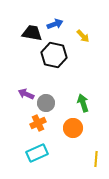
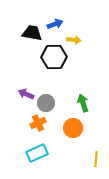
yellow arrow: moved 9 px left, 4 px down; rotated 40 degrees counterclockwise
black hexagon: moved 2 px down; rotated 15 degrees counterclockwise
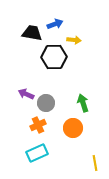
orange cross: moved 2 px down
yellow line: moved 1 px left, 4 px down; rotated 14 degrees counterclockwise
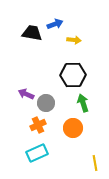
black hexagon: moved 19 px right, 18 px down
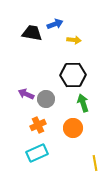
gray circle: moved 4 px up
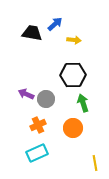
blue arrow: rotated 21 degrees counterclockwise
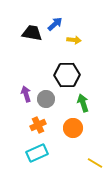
black hexagon: moved 6 px left
purple arrow: rotated 49 degrees clockwise
yellow line: rotated 49 degrees counterclockwise
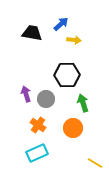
blue arrow: moved 6 px right
orange cross: rotated 28 degrees counterclockwise
